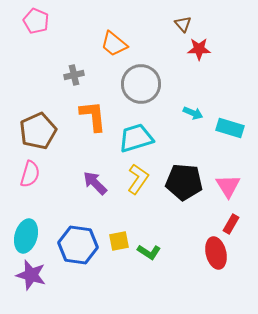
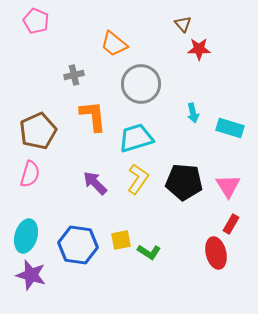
cyan arrow: rotated 54 degrees clockwise
yellow square: moved 2 px right, 1 px up
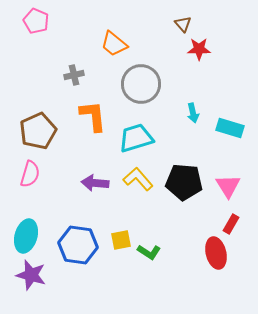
yellow L-shape: rotated 76 degrees counterclockwise
purple arrow: rotated 40 degrees counterclockwise
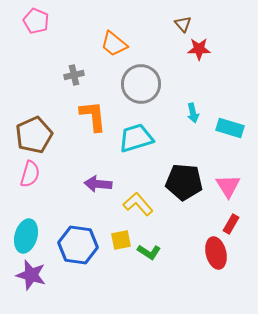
brown pentagon: moved 4 px left, 4 px down
yellow L-shape: moved 25 px down
purple arrow: moved 3 px right, 1 px down
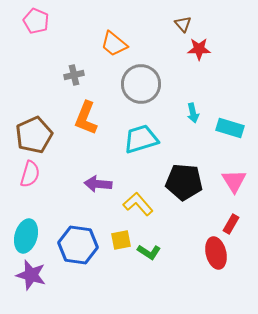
orange L-shape: moved 7 px left, 2 px down; rotated 152 degrees counterclockwise
cyan trapezoid: moved 5 px right, 1 px down
pink triangle: moved 6 px right, 5 px up
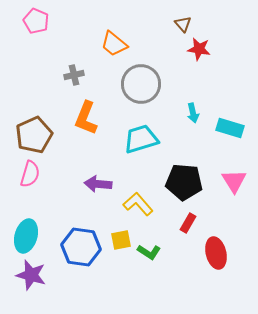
red star: rotated 10 degrees clockwise
red rectangle: moved 43 px left, 1 px up
blue hexagon: moved 3 px right, 2 px down
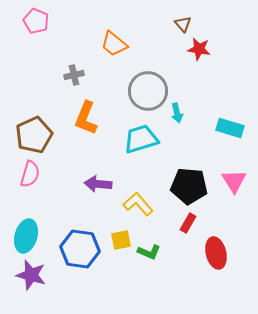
gray circle: moved 7 px right, 7 px down
cyan arrow: moved 16 px left
black pentagon: moved 5 px right, 4 px down
blue hexagon: moved 1 px left, 2 px down
green L-shape: rotated 10 degrees counterclockwise
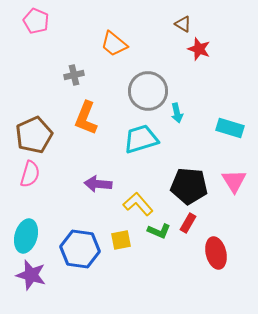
brown triangle: rotated 18 degrees counterclockwise
red star: rotated 10 degrees clockwise
green L-shape: moved 10 px right, 21 px up
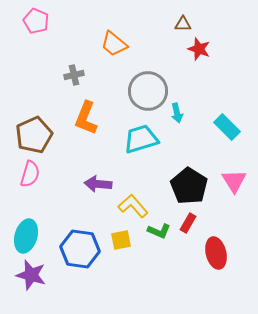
brown triangle: rotated 30 degrees counterclockwise
cyan rectangle: moved 3 px left, 1 px up; rotated 28 degrees clockwise
black pentagon: rotated 27 degrees clockwise
yellow L-shape: moved 5 px left, 2 px down
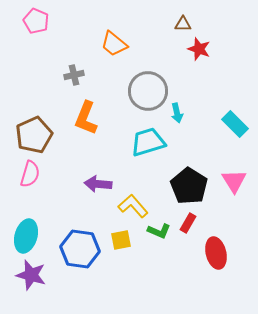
cyan rectangle: moved 8 px right, 3 px up
cyan trapezoid: moved 7 px right, 3 px down
